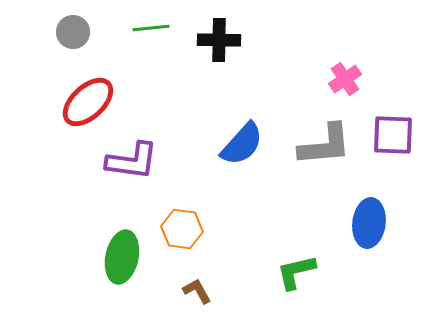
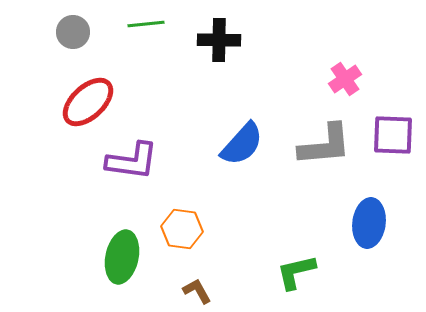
green line: moved 5 px left, 4 px up
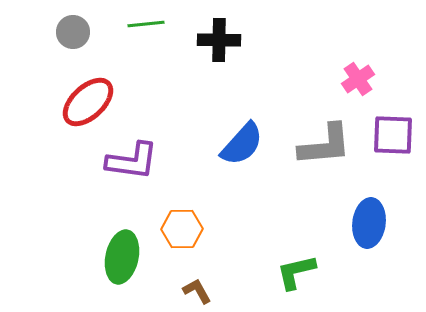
pink cross: moved 13 px right
orange hexagon: rotated 9 degrees counterclockwise
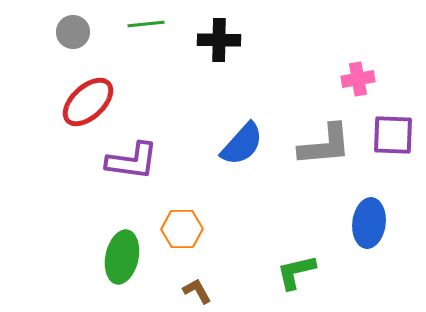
pink cross: rotated 24 degrees clockwise
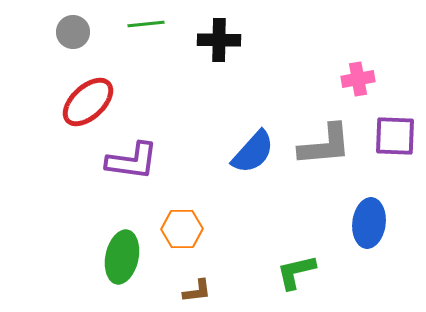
purple square: moved 2 px right, 1 px down
blue semicircle: moved 11 px right, 8 px down
brown L-shape: rotated 112 degrees clockwise
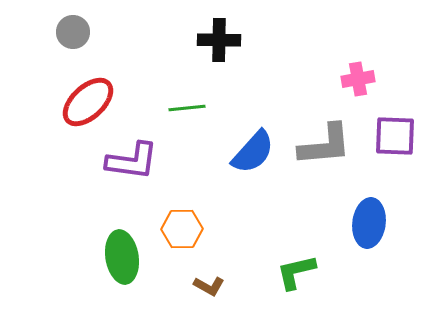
green line: moved 41 px right, 84 px down
green ellipse: rotated 21 degrees counterclockwise
brown L-shape: moved 12 px right, 5 px up; rotated 36 degrees clockwise
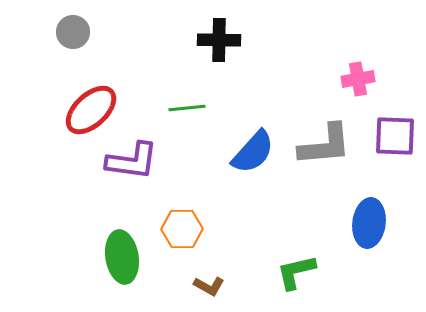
red ellipse: moved 3 px right, 8 px down
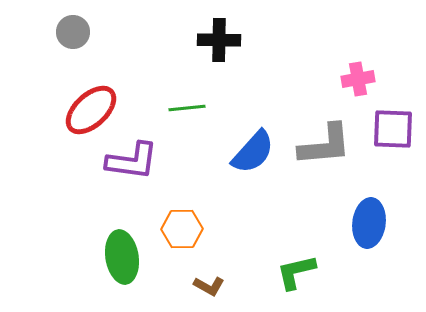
purple square: moved 2 px left, 7 px up
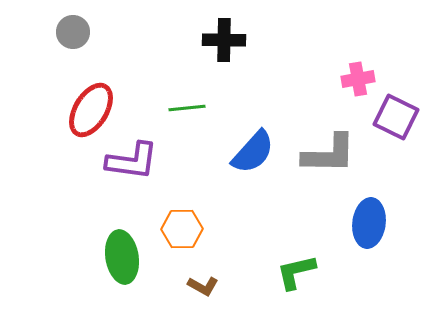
black cross: moved 5 px right
red ellipse: rotated 16 degrees counterclockwise
purple square: moved 3 px right, 12 px up; rotated 24 degrees clockwise
gray L-shape: moved 4 px right, 9 px down; rotated 6 degrees clockwise
brown L-shape: moved 6 px left
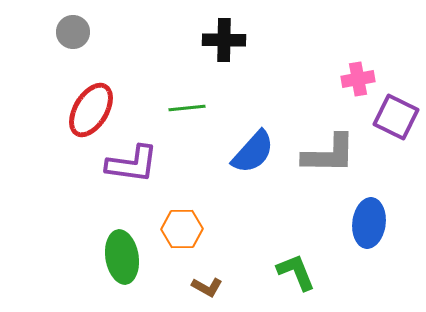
purple L-shape: moved 3 px down
green L-shape: rotated 81 degrees clockwise
brown L-shape: moved 4 px right, 1 px down
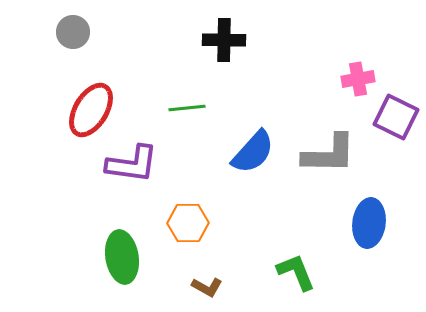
orange hexagon: moved 6 px right, 6 px up
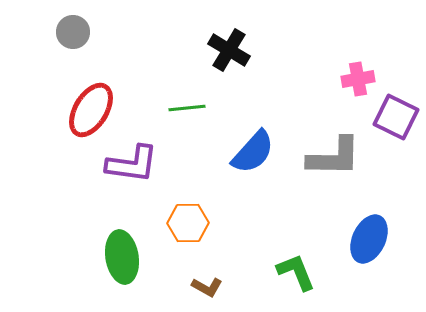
black cross: moved 5 px right, 10 px down; rotated 30 degrees clockwise
gray L-shape: moved 5 px right, 3 px down
blue ellipse: moved 16 px down; rotated 18 degrees clockwise
